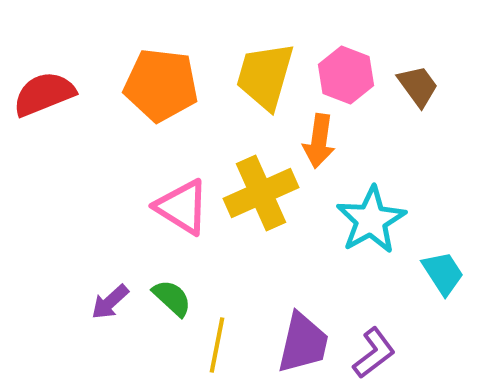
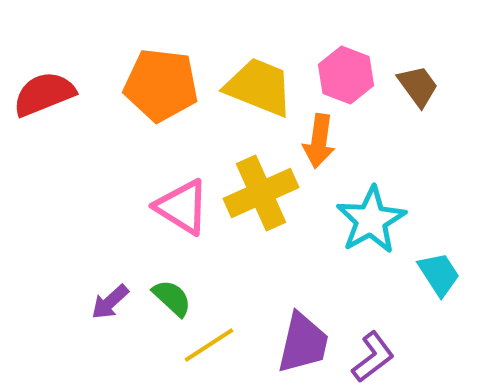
yellow trapezoid: moved 6 px left, 11 px down; rotated 96 degrees clockwise
cyan trapezoid: moved 4 px left, 1 px down
yellow line: moved 8 px left; rotated 46 degrees clockwise
purple L-shape: moved 1 px left, 4 px down
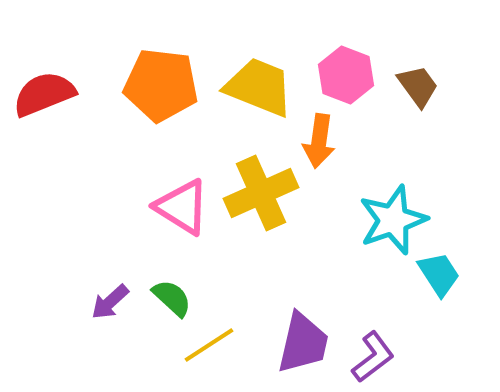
cyan star: moved 22 px right; rotated 10 degrees clockwise
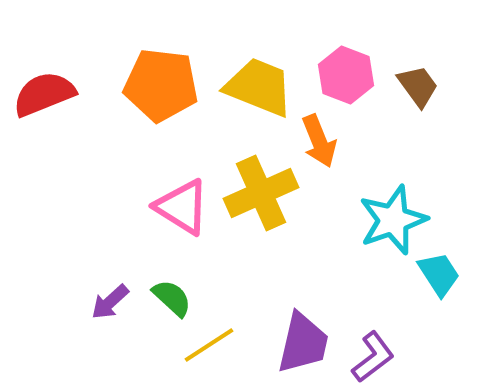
orange arrow: rotated 30 degrees counterclockwise
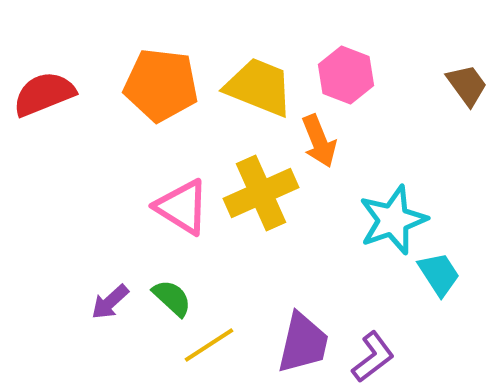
brown trapezoid: moved 49 px right, 1 px up
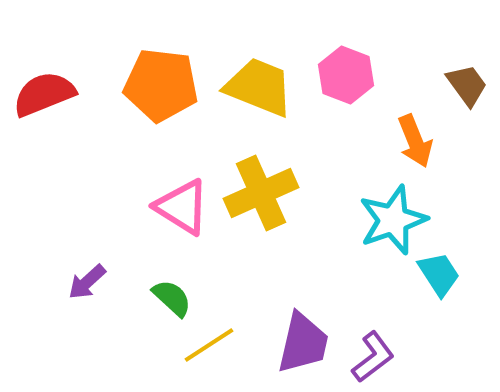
orange arrow: moved 96 px right
purple arrow: moved 23 px left, 20 px up
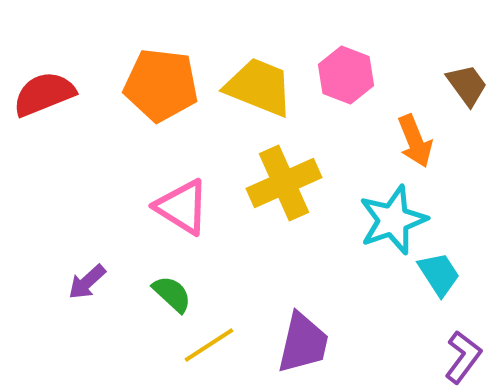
yellow cross: moved 23 px right, 10 px up
green semicircle: moved 4 px up
purple L-shape: moved 90 px right; rotated 16 degrees counterclockwise
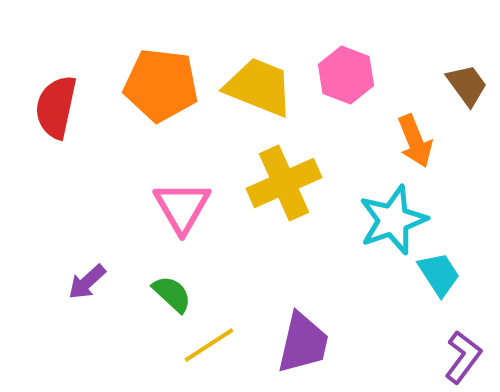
red semicircle: moved 12 px right, 13 px down; rotated 56 degrees counterclockwise
pink triangle: rotated 28 degrees clockwise
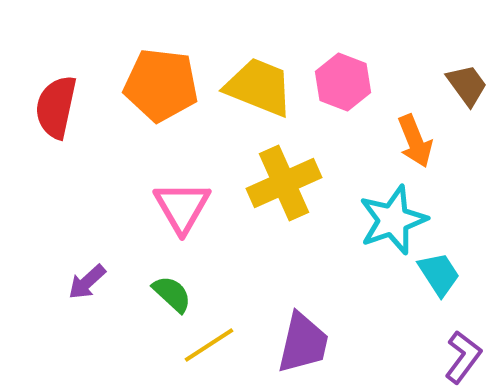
pink hexagon: moved 3 px left, 7 px down
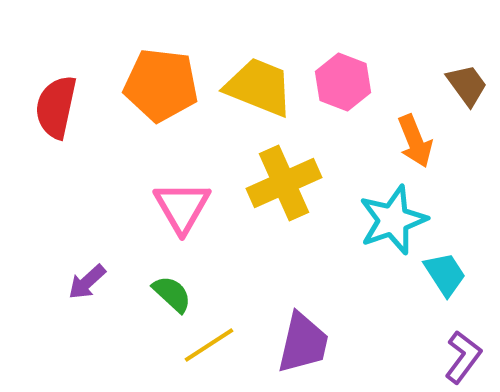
cyan trapezoid: moved 6 px right
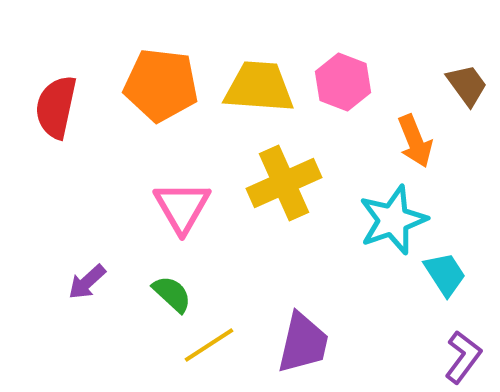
yellow trapezoid: rotated 18 degrees counterclockwise
